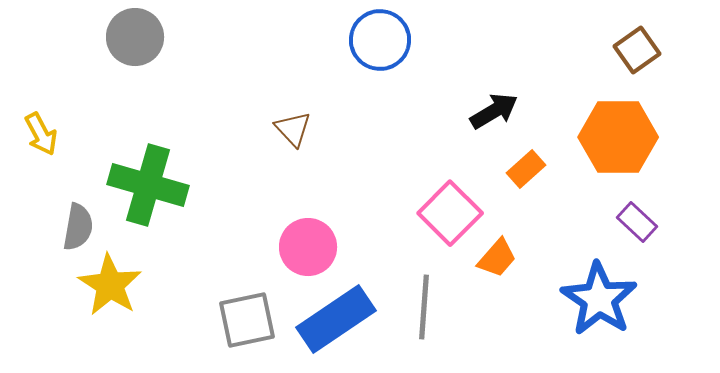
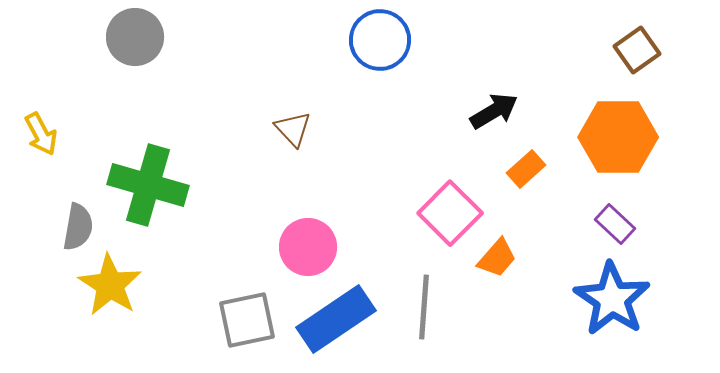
purple rectangle: moved 22 px left, 2 px down
blue star: moved 13 px right
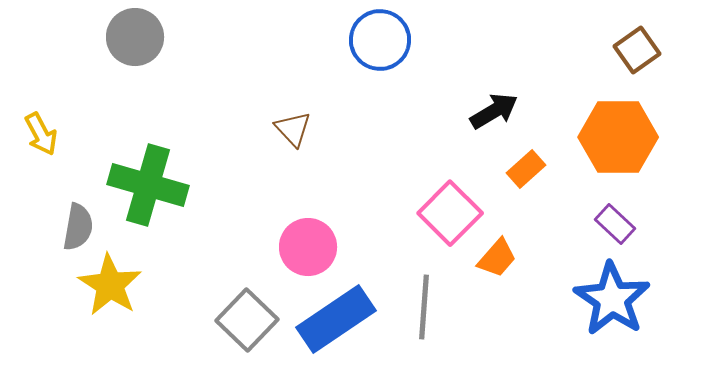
gray square: rotated 34 degrees counterclockwise
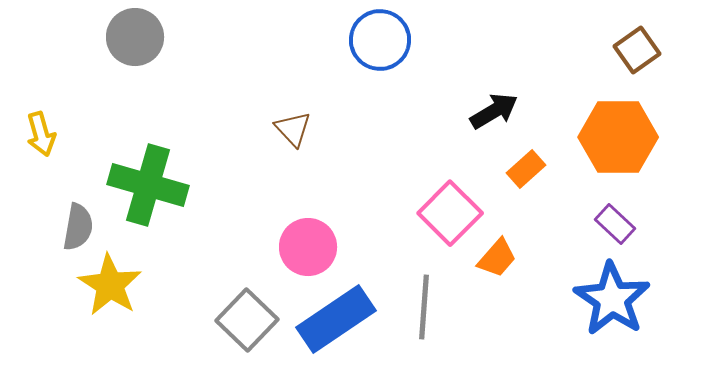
yellow arrow: rotated 12 degrees clockwise
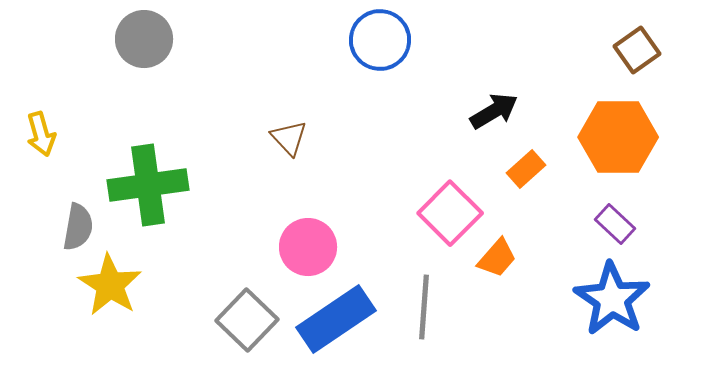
gray circle: moved 9 px right, 2 px down
brown triangle: moved 4 px left, 9 px down
green cross: rotated 24 degrees counterclockwise
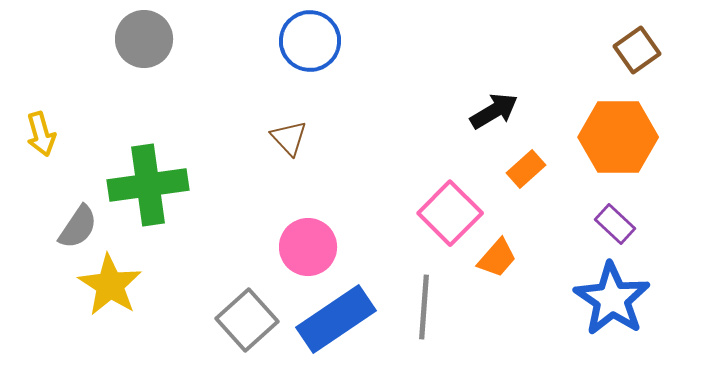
blue circle: moved 70 px left, 1 px down
gray semicircle: rotated 24 degrees clockwise
gray square: rotated 4 degrees clockwise
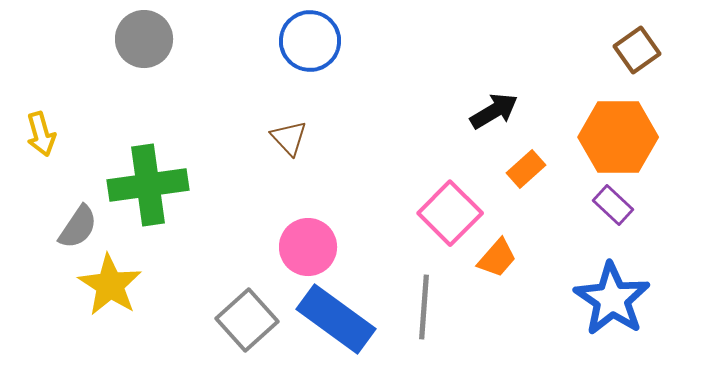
purple rectangle: moved 2 px left, 19 px up
blue rectangle: rotated 70 degrees clockwise
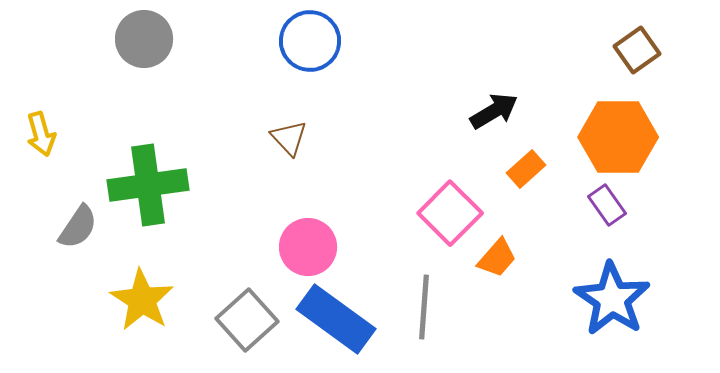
purple rectangle: moved 6 px left; rotated 12 degrees clockwise
yellow star: moved 32 px right, 15 px down
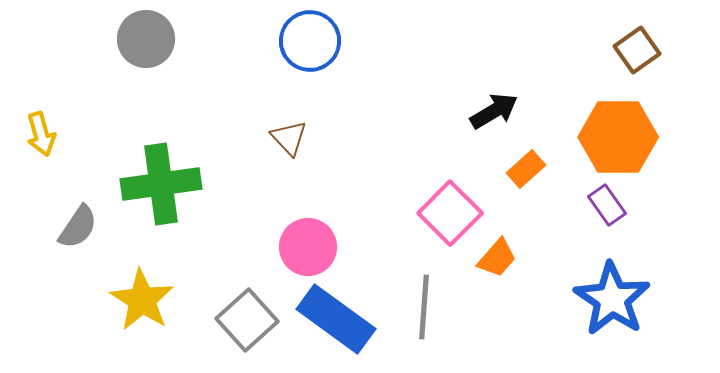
gray circle: moved 2 px right
green cross: moved 13 px right, 1 px up
